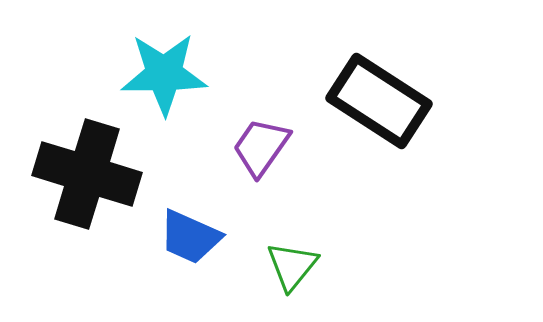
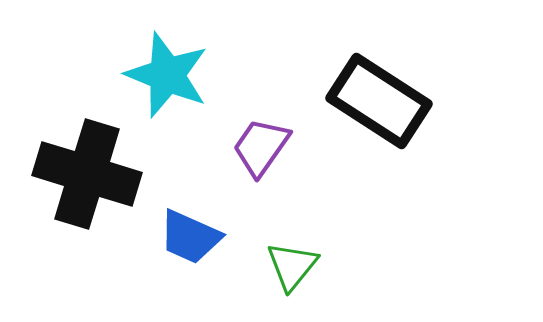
cyan star: moved 3 px right, 1 px down; rotated 22 degrees clockwise
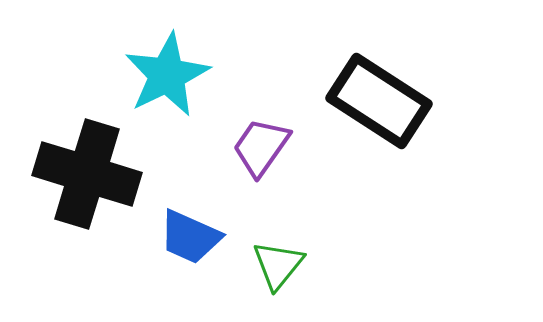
cyan star: rotated 24 degrees clockwise
green triangle: moved 14 px left, 1 px up
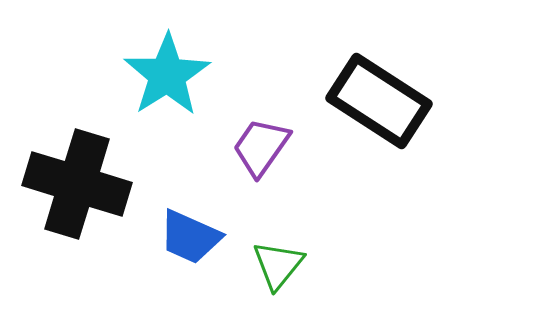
cyan star: rotated 6 degrees counterclockwise
black cross: moved 10 px left, 10 px down
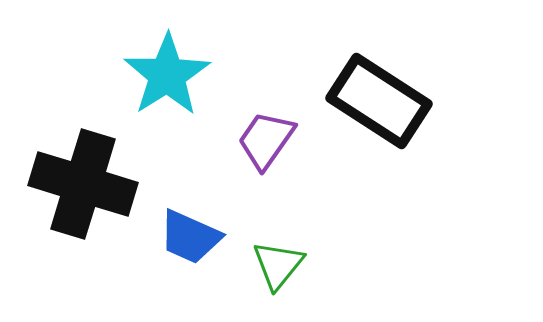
purple trapezoid: moved 5 px right, 7 px up
black cross: moved 6 px right
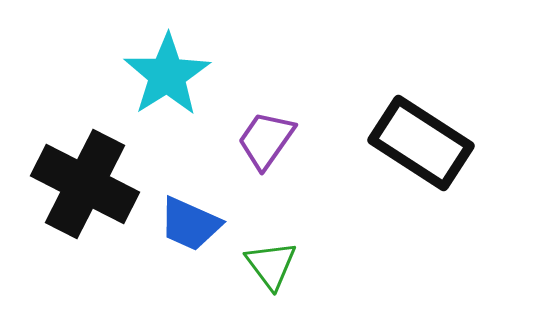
black rectangle: moved 42 px right, 42 px down
black cross: moved 2 px right; rotated 10 degrees clockwise
blue trapezoid: moved 13 px up
green triangle: moved 7 px left; rotated 16 degrees counterclockwise
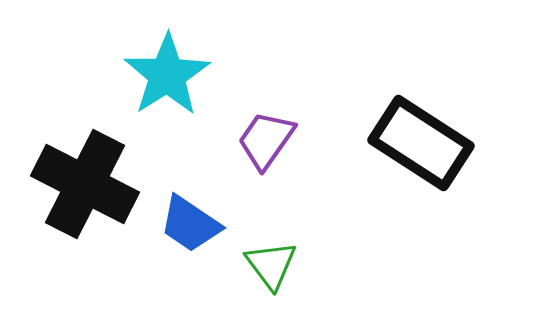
blue trapezoid: rotated 10 degrees clockwise
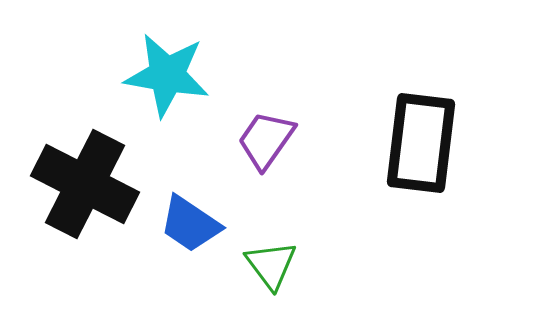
cyan star: rotated 30 degrees counterclockwise
black rectangle: rotated 64 degrees clockwise
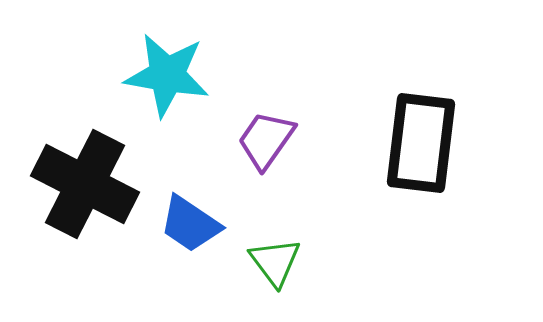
green triangle: moved 4 px right, 3 px up
